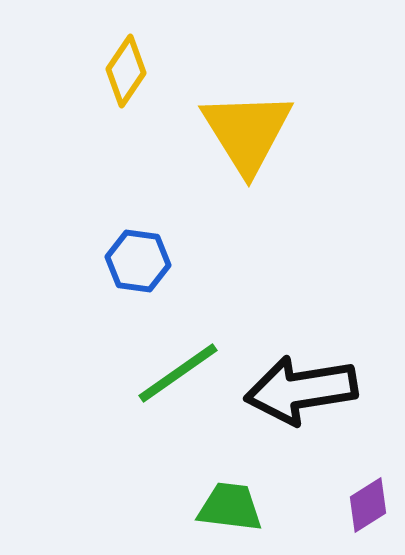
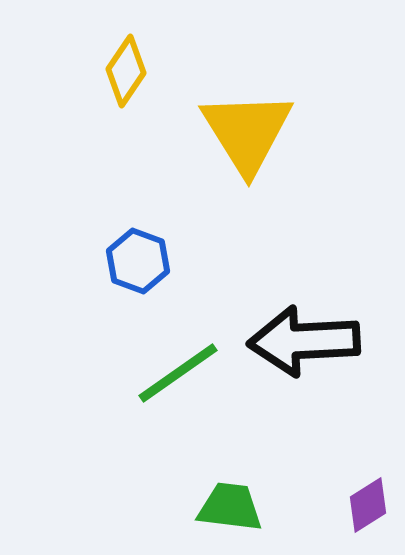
blue hexagon: rotated 12 degrees clockwise
black arrow: moved 3 px right, 49 px up; rotated 6 degrees clockwise
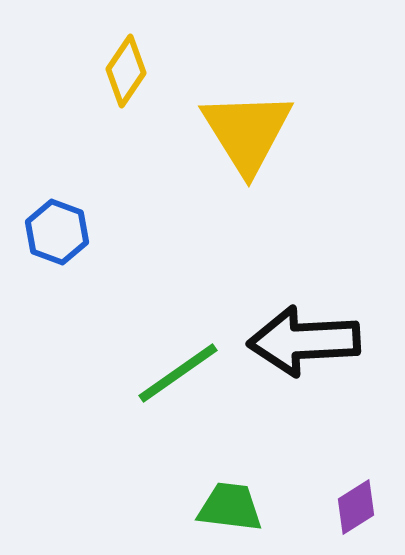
blue hexagon: moved 81 px left, 29 px up
purple diamond: moved 12 px left, 2 px down
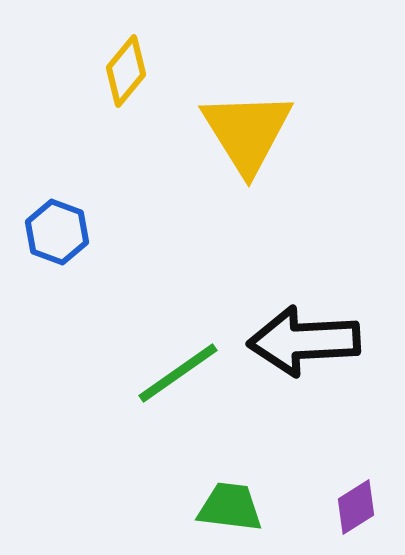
yellow diamond: rotated 6 degrees clockwise
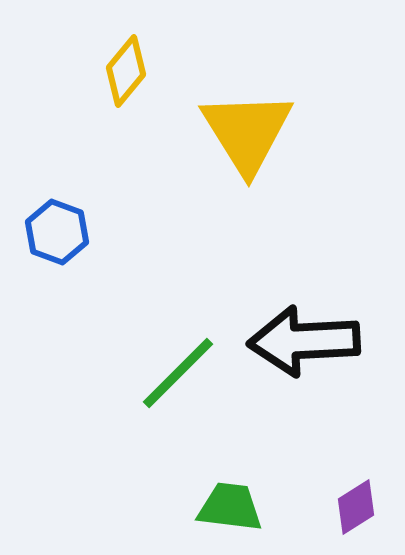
green line: rotated 10 degrees counterclockwise
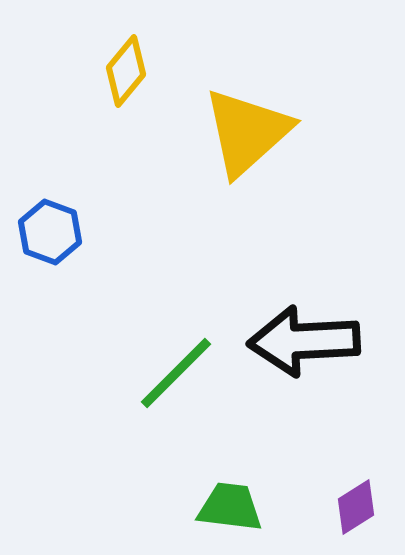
yellow triangle: rotated 20 degrees clockwise
blue hexagon: moved 7 px left
green line: moved 2 px left
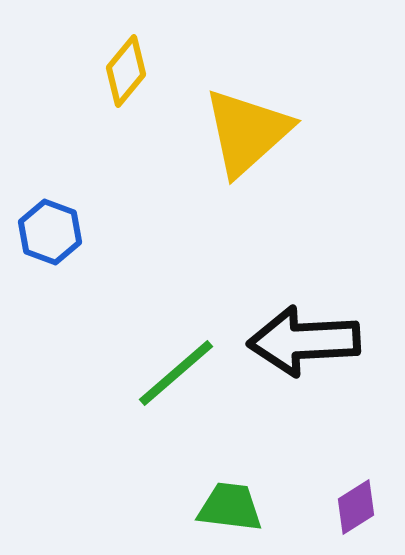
green line: rotated 4 degrees clockwise
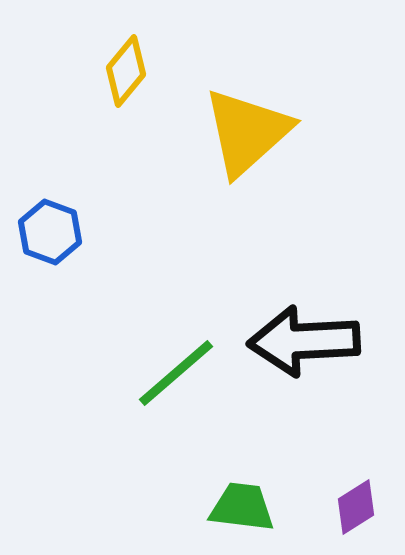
green trapezoid: moved 12 px right
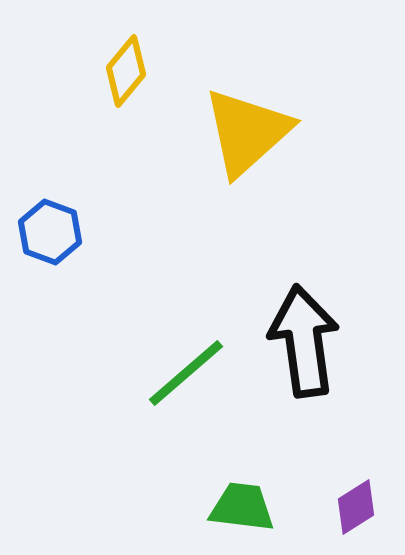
black arrow: rotated 85 degrees clockwise
green line: moved 10 px right
